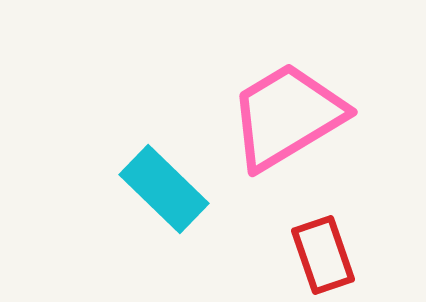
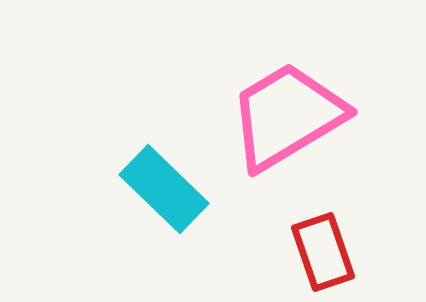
red rectangle: moved 3 px up
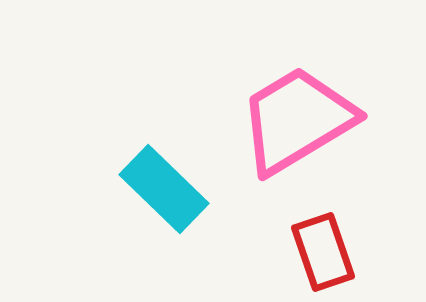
pink trapezoid: moved 10 px right, 4 px down
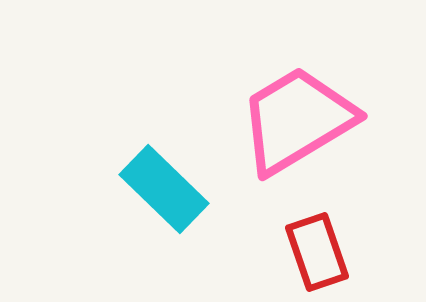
red rectangle: moved 6 px left
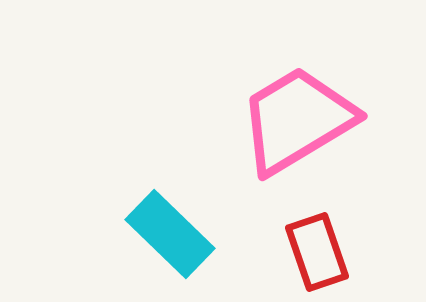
cyan rectangle: moved 6 px right, 45 px down
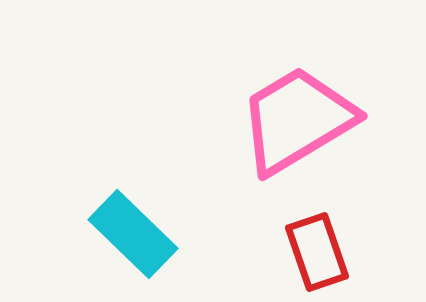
cyan rectangle: moved 37 px left
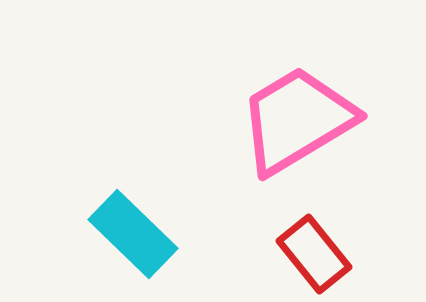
red rectangle: moved 3 px left, 2 px down; rotated 20 degrees counterclockwise
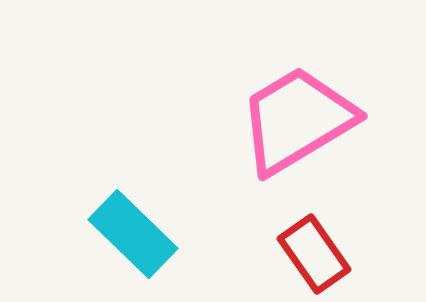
red rectangle: rotated 4 degrees clockwise
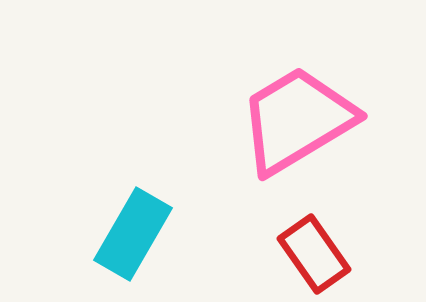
cyan rectangle: rotated 76 degrees clockwise
